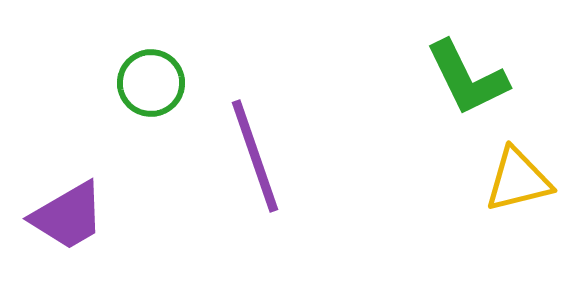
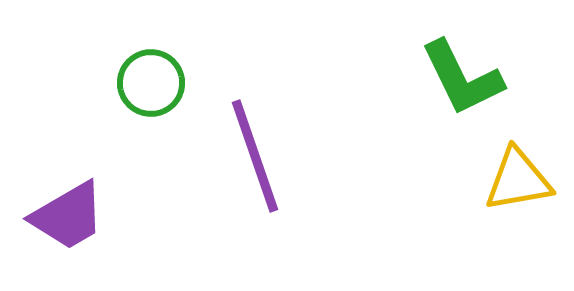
green L-shape: moved 5 px left
yellow triangle: rotated 4 degrees clockwise
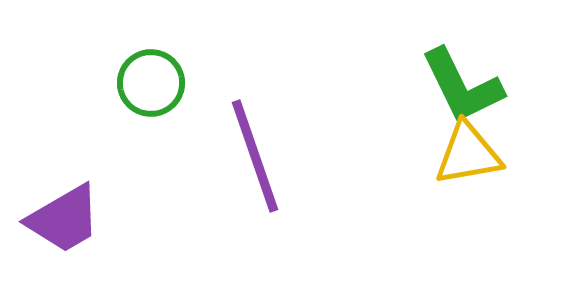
green L-shape: moved 8 px down
yellow triangle: moved 50 px left, 26 px up
purple trapezoid: moved 4 px left, 3 px down
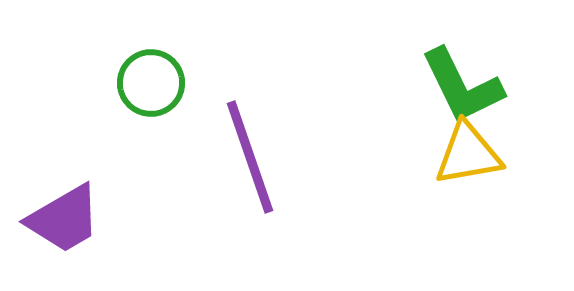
purple line: moved 5 px left, 1 px down
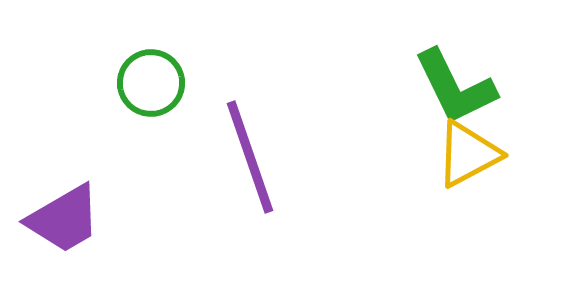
green L-shape: moved 7 px left, 1 px down
yellow triangle: rotated 18 degrees counterclockwise
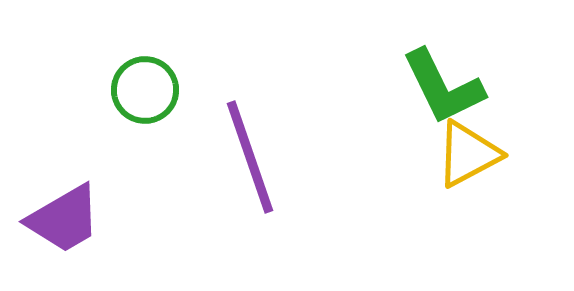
green circle: moved 6 px left, 7 px down
green L-shape: moved 12 px left
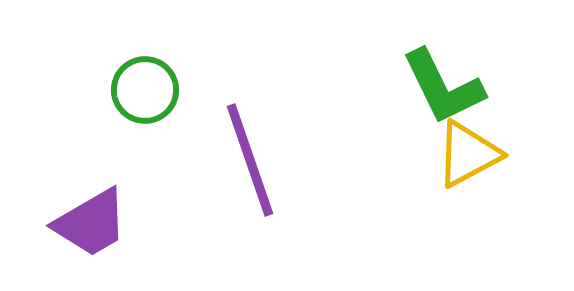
purple line: moved 3 px down
purple trapezoid: moved 27 px right, 4 px down
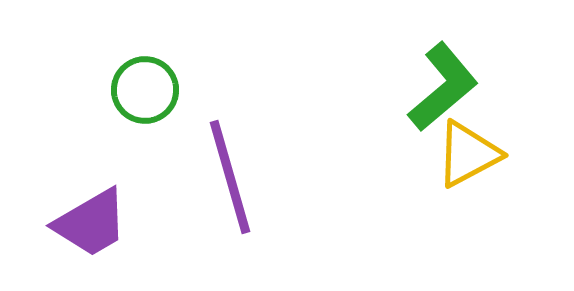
green L-shape: rotated 104 degrees counterclockwise
purple line: moved 20 px left, 17 px down; rotated 3 degrees clockwise
